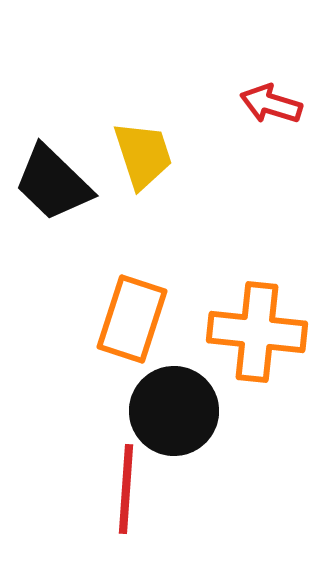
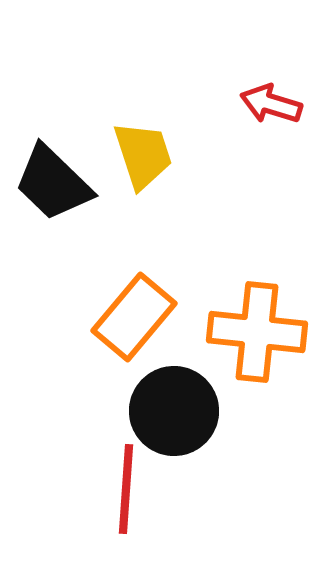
orange rectangle: moved 2 px right, 2 px up; rotated 22 degrees clockwise
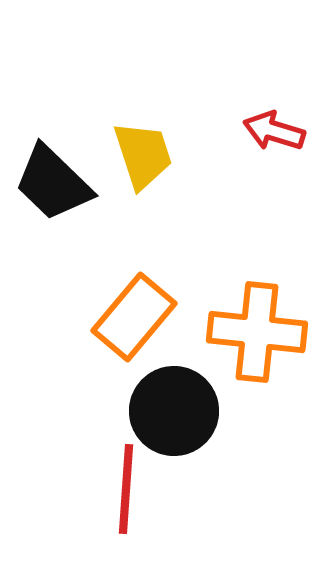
red arrow: moved 3 px right, 27 px down
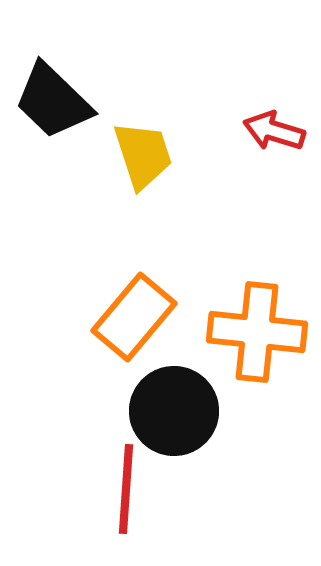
black trapezoid: moved 82 px up
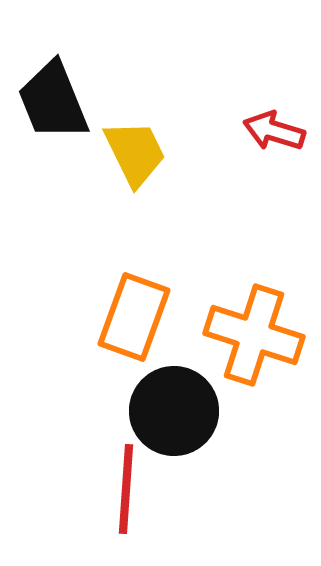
black trapezoid: rotated 24 degrees clockwise
yellow trapezoid: moved 8 px left, 2 px up; rotated 8 degrees counterclockwise
orange rectangle: rotated 20 degrees counterclockwise
orange cross: moved 3 px left, 3 px down; rotated 12 degrees clockwise
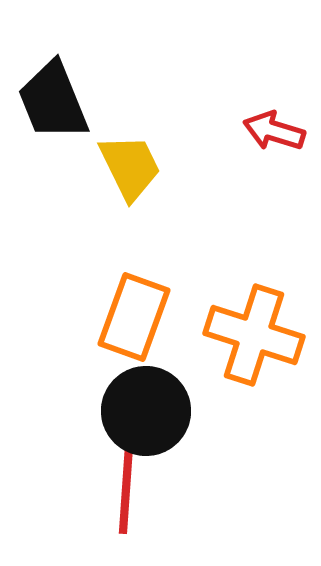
yellow trapezoid: moved 5 px left, 14 px down
black circle: moved 28 px left
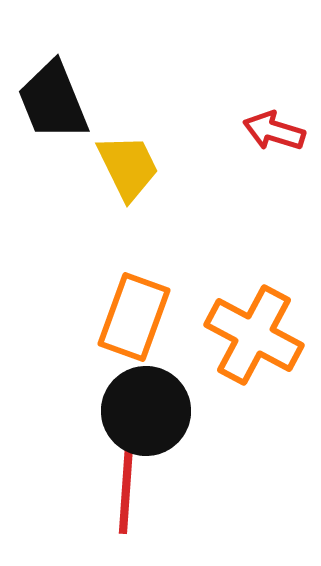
yellow trapezoid: moved 2 px left
orange cross: rotated 10 degrees clockwise
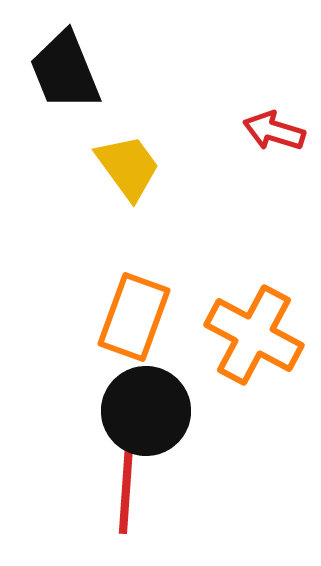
black trapezoid: moved 12 px right, 30 px up
yellow trapezoid: rotated 10 degrees counterclockwise
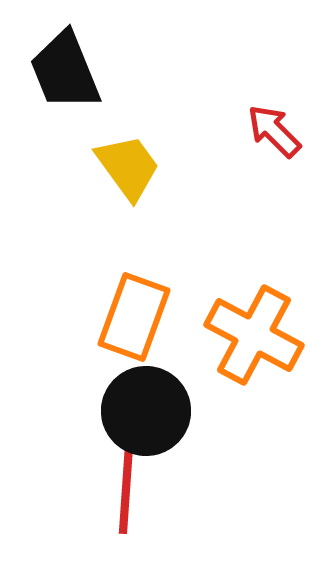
red arrow: rotated 28 degrees clockwise
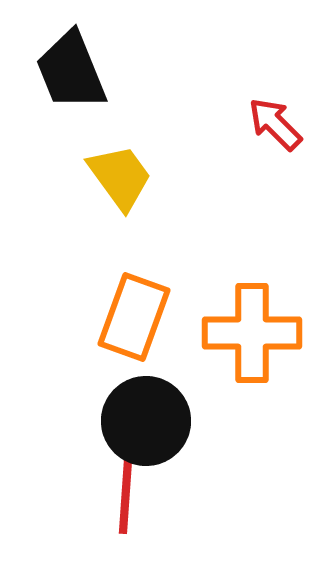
black trapezoid: moved 6 px right
red arrow: moved 1 px right, 7 px up
yellow trapezoid: moved 8 px left, 10 px down
orange cross: moved 2 px left, 2 px up; rotated 28 degrees counterclockwise
black circle: moved 10 px down
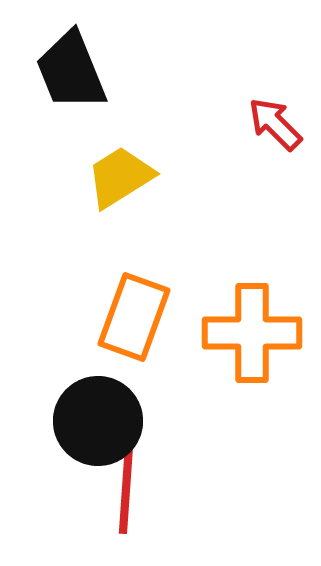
yellow trapezoid: rotated 86 degrees counterclockwise
black circle: moved 48 px left
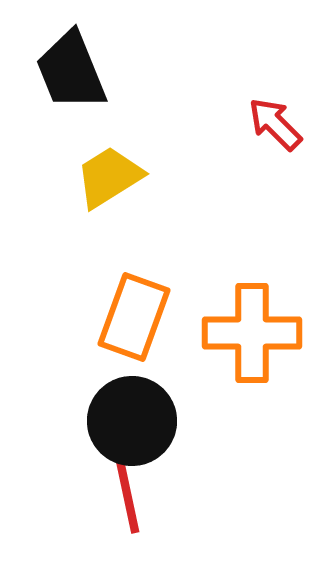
yellow trapezoid: moved 11 px left
black circle: moved 34 px right
red line: rotated 16 degrees counterclockwise
